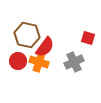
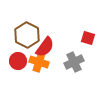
brown hexagon: rotated 15 degrees clockwise
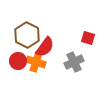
orange cross: moved 3 px left
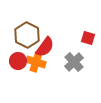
gray cross: rotated 18 degrees counterclockwise
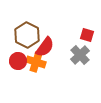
red square: moved 1 px left, 3 px up
gray cross: moved 6 px right, 7 px up
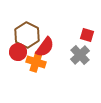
red circle: moved 9 px up
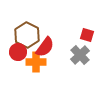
orange cross: rotated 18 degrees counterclockwise
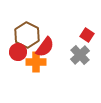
red square: rotated 16 degrees clockwise
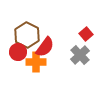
red square: moved 1 px left, 1 px up; rotated 16 degrees clockwise
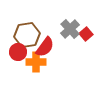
brown hexagon: rotated 25 degrees clockwise
gray cross: moved 10 px left, 26 px up
